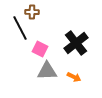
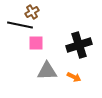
brown cross: rotated 32 degrees counterclockwise
black line: moved 3 px up; rotated 50 degrees counterclockwise
black cross: moved 3 px right, 2 px down; rotated 20 degrees clockwise
pink square: moved 4 px left, 6 px up; rotated 28 degrees counterclockwise
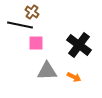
brown cross: rotated 24 degrees counterclockwise
black cross: rotated 35 degrees counterclockwise
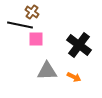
pink square: moved 4 px up
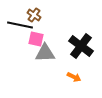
brown cross: moved 2 px right, 3 px down
pink square: rotated 14 degrees clockwise
black cross: moved 2 px right, 1 px down
gray triangle: moved 2 px left, 18 px up
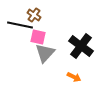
pink square: moved 2 px right, 2 px up
gray triangle: rotated 45 degrees counterclockwise
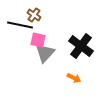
pink square: moved 3 px down
orange arrow: moved 1 px down
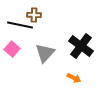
brown cross: rotated 32 degrees counterclockwise
pink square: moved 26 px left, 9 px down; rotated 28 degrees clockwise
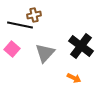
brown cross: rotated 16 degrees counterclockwise
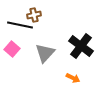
orange arrow: moved 1 px left
